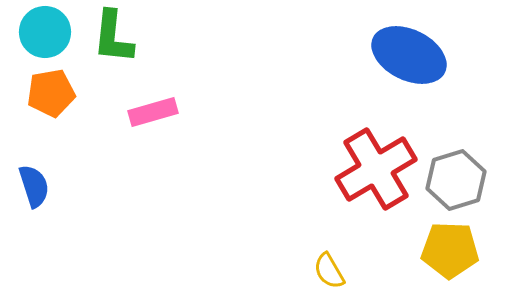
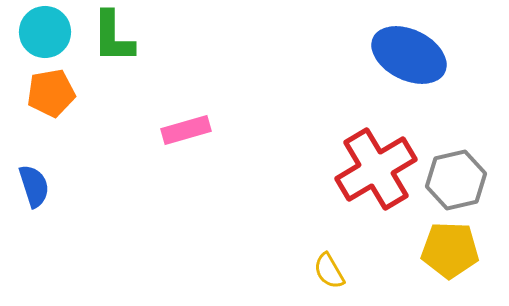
green L-shape: rotated 6 degrees counterclockwise
pink rectangle: moved 33 px right, 18 px down
gray hexagon: rotated 4 degrees clockwise
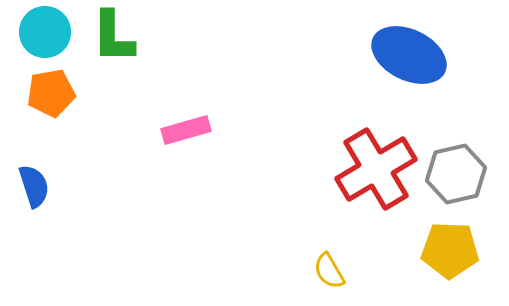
gray hexagon: moved 6 px up
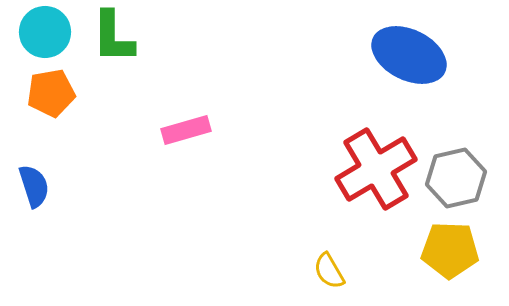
gray hexagon: moved 4 px down
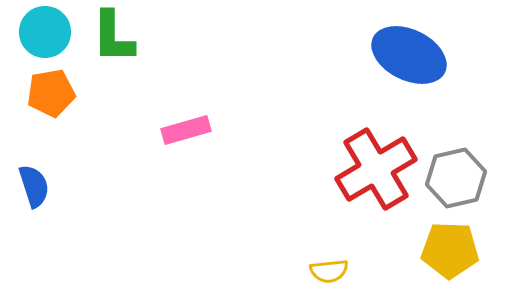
yellow semicircle: rotated 66 degrees counterclockwise
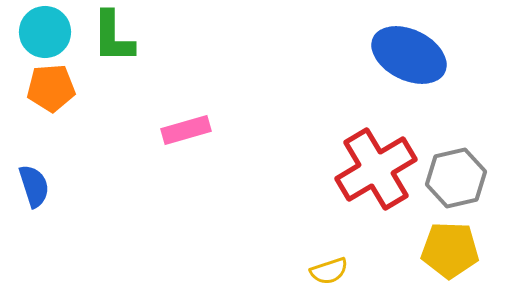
orange pentagon: moved 5 px up; rotated 6 degrees clockwise
yellow semicircle: rotated 12 degrees counterclockwise
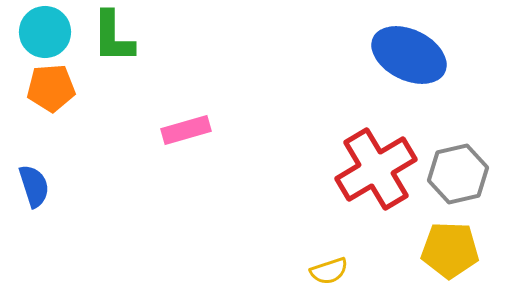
gray hexagon: moved 2 px right, 4 px up
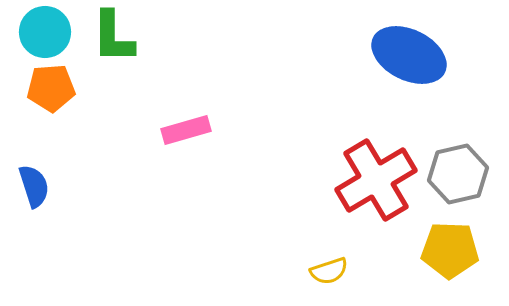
red cross: moved 11 px down
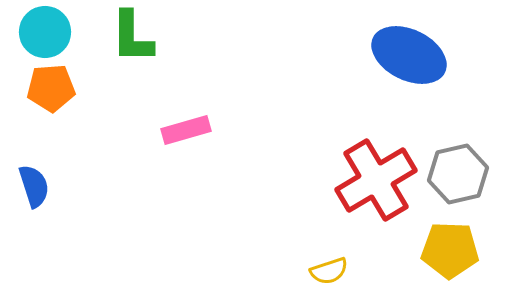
green L-shape: moved 19 px right
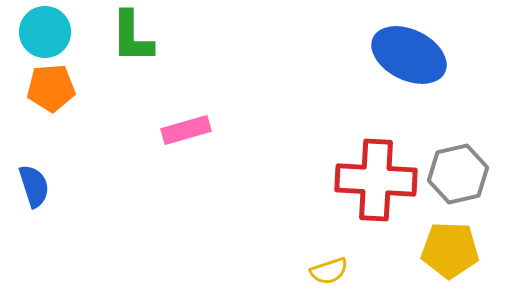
red cross: rotated 34 degrees clockwise
